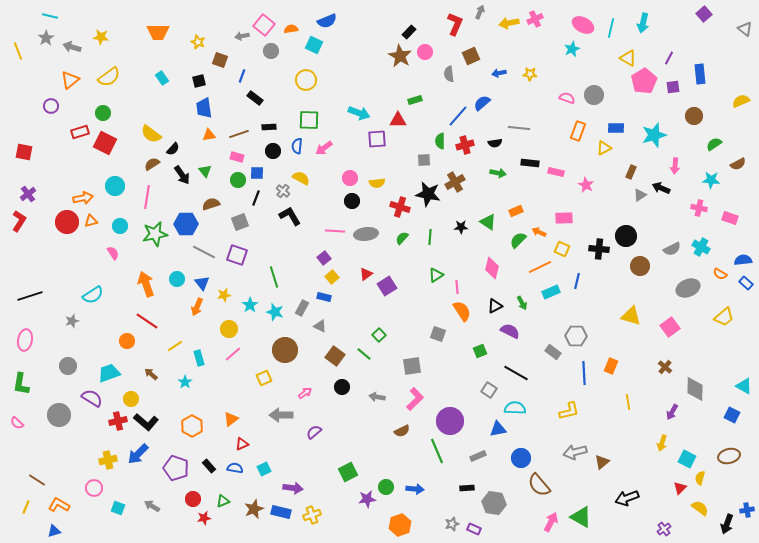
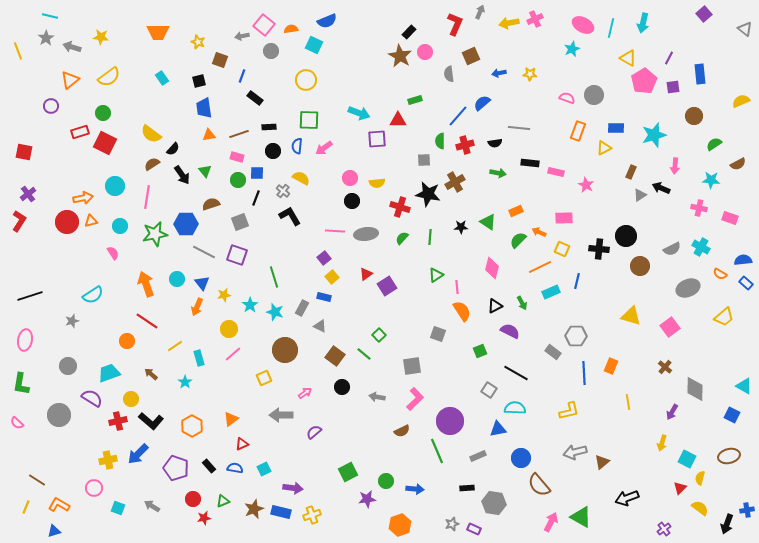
black L-shape at (146, 422): moved 5 px right, 1 px up
green circle at (386, 487): moved 6 px up
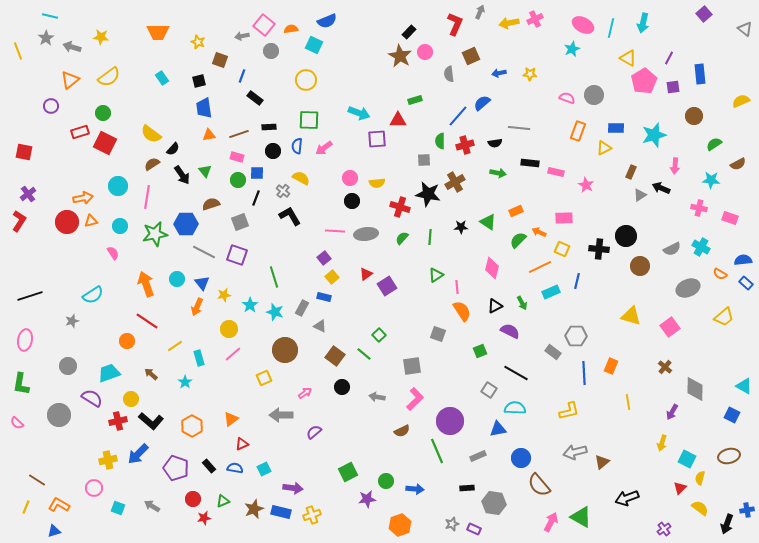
cyan circle at (115, 186): moved 3 px right
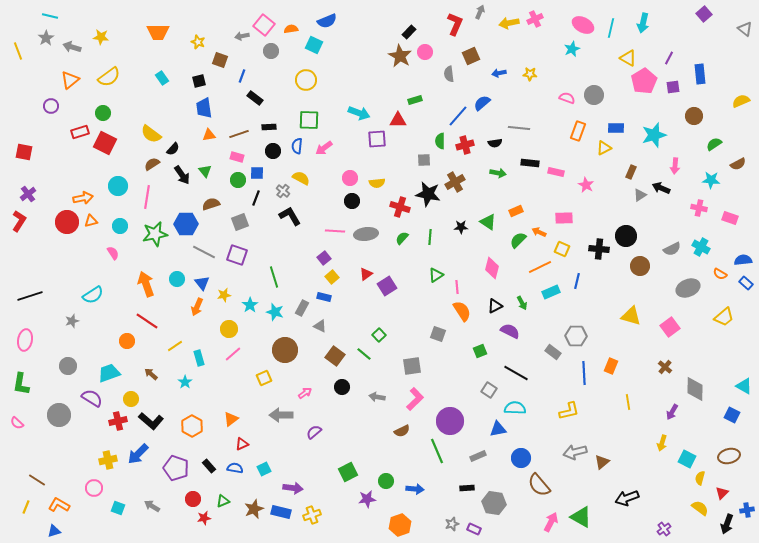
red triangle at (680, 488): moved 42 px right, 5 px down
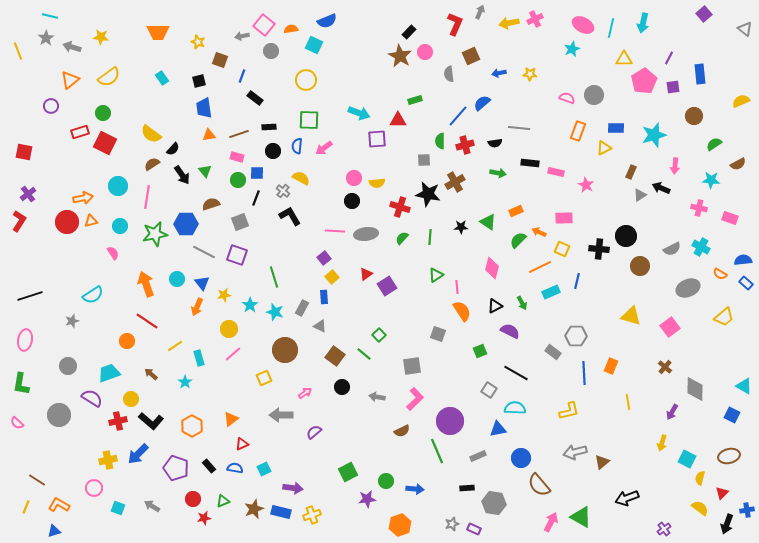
yellow triangle at (628, 58): moved 4 px left, 1 px down; rotated 30 degrees counterclockwise
pink circle at (350, 178): moved 4 px right
blue rectangle at (324, 297): rotated 72 degrees clockwise
